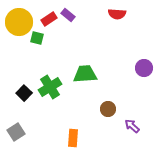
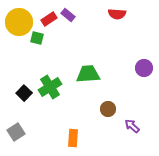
green trapezoid: moved 3 px right
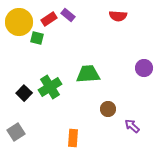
red semicircle: moved 1 px right, 2 px down
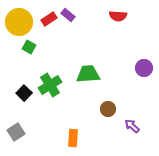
green square: moved 8 px left, 9 px down; rotated 16 degrees clockwise
green cross: moved 2 px up
